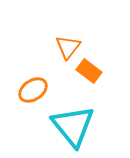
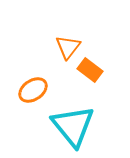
orange rectangle: moved 1 px right, 1 px up
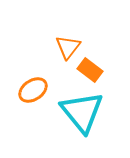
cyan triangle: moved 9 px right, 14 px up
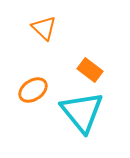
orange triangle: moved 24 px left, 19 px up; rotated 24 degrees counterclockwise
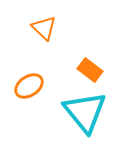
orange ellipse: moved 4 px left, 4 px up
cyan triangle: moved 3 px right
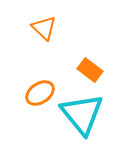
orange ellipse: moved 11 px right, 7 px down
cyan triangle: moved 3 px left, 2 px down
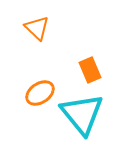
orange triangle: moved 7 px left
orange rectangle: rotated 30 degrees clockwise
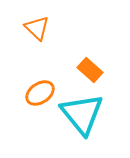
orange rectangle: rotated 25 degrees counterclockwise
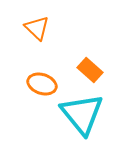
orange ellipse: moved 2 px right, 9 px up; rotated 52 degrees clockwise
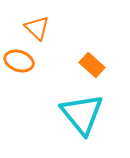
orange rectangle: moved 2 px right, 5 px up
orange ellipse: moved 23 px left, 23 px up
